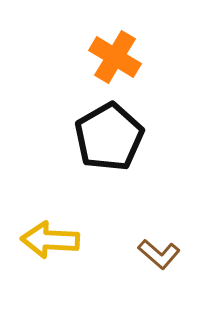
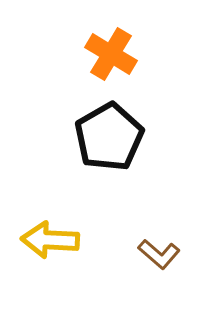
orange cross: moved 4 px left, 3 px up
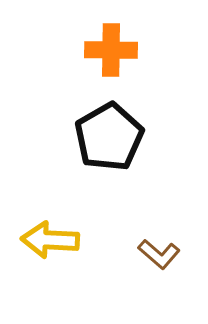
orange cross: moved 4 px up; rotated 30 degrees counterclockwise
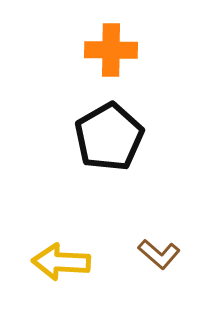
yellow arrow: moved 11 px right, 22 px down
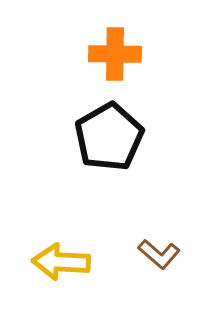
orange cross: moved 4 px right, 4 px down
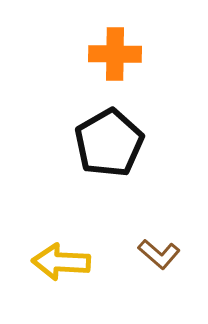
black pentagon: moved 6 px down
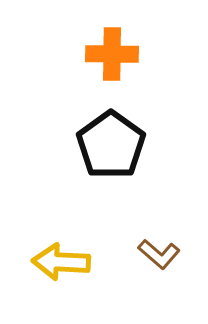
orange cross: moved 3 px left
black pentagon: moved 2 px right, 2 px down; rotated 6 degrees counterclockwise
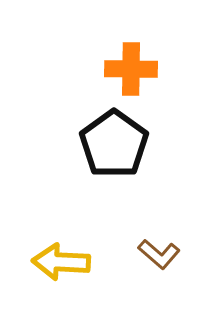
orange cross: moved 19 px right, 15 px down
black pentagon: moved 3 px right, 1 px up
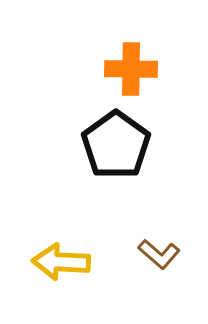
black pentagon: moved 2 px right, 1 px down
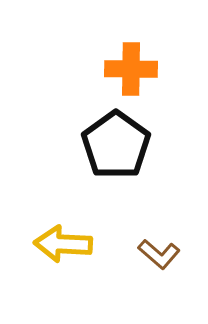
yellow arrow: moved 2 px right, 18 px up
